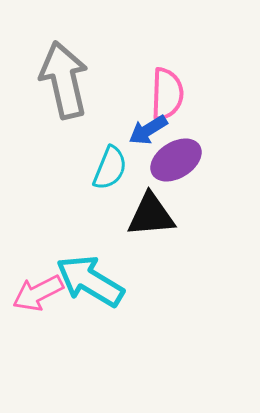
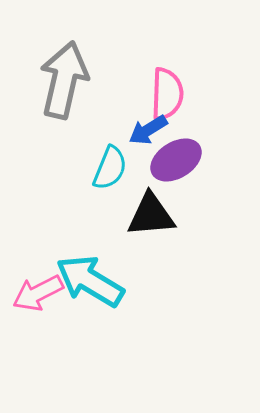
gray arrow: rotated 26 degrees clockwise
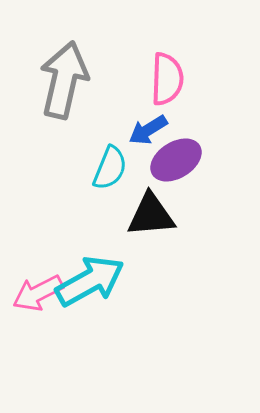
pink semicircle: moved 15 px up
cyan arrow: rotated 120 degrees clockwise
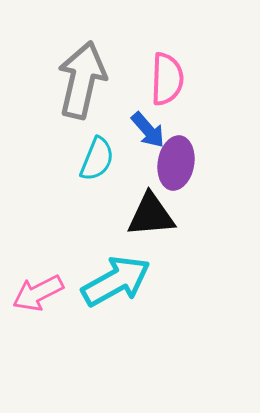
gray arrow: moved 18 px right
blue arrow: rotated 99 degrees counterclockwise
purple ellipse: moved 3 px down; rotated 48 degrees counterclockwise
cyan semicircle: moved 13 px left, 9 px up
cyan arrow: moved 26 px right
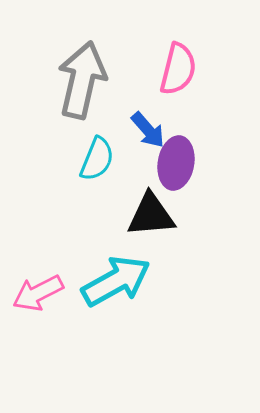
pink semicircle: moved 11 px right, 10 px up; rotated 12 degrees clockwise
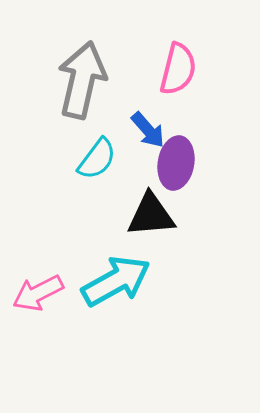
cyan semicircle: rotated 15 degrees clockwise
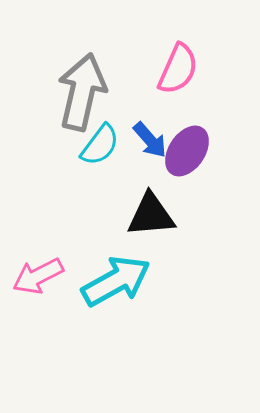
pink semicircle: rotated 10 degrees clockwise
gray arrow: moved 12 px down
blue arrow: moved 2 px right, 10 px down
cyan semicircle: moved 3 px right, 14 px up
purple ellipse: moved 11 px right, 12 px up; rotated 24 degrees clockwise
pink arrow: moved 17 px up
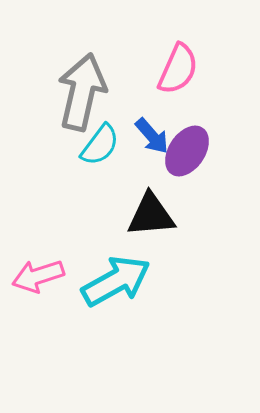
blue arrow: moved 2 px right, 4 px up
pink arrow: rotated 9 degrees clockwise
